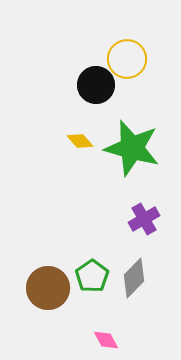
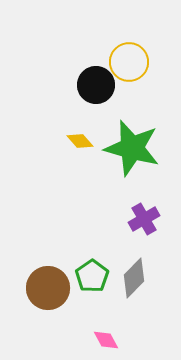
yellow circle: moved 2 px right, 3 px down
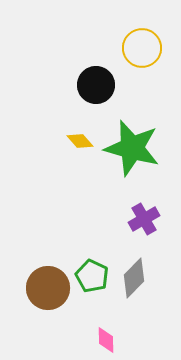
yellow circle: moved 13 px right, 14 px up
green pentagon: rotated 12 degrees counterclockwise
pink diamond: rotated 28 degrees clockwise
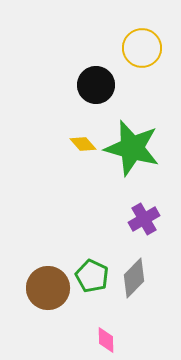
yellow diamond: moved 3 px right, 3 px down
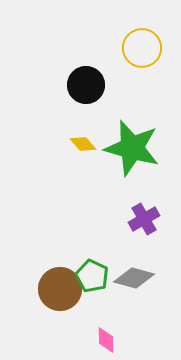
black circle: moved 10 px left
gray diamond: rotated 60 degrees clockwise
brown circle: moved 12 px right, 1 px down
